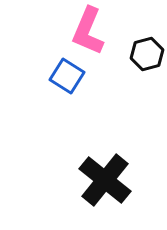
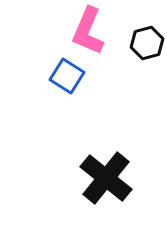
black hexagon: moved 11 px up
black cross: moved 1 px right, 2 px up
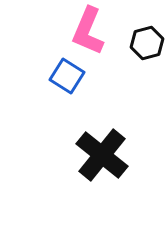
black cross: moved 4 px left, 23 px up
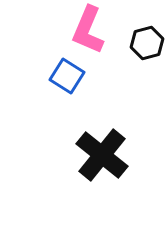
pink L-shape: moved 1 px up
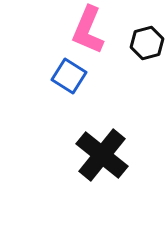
blue square: moved 2 px right
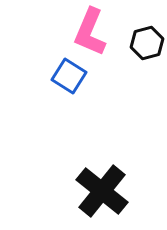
pink L-shape: moved 2 px right, 2 px down
black cross: moved 36 px down
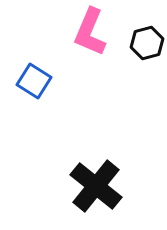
blue square: moved 35 px left, 5 px down
black cross: moved 6 px left, 5 px up
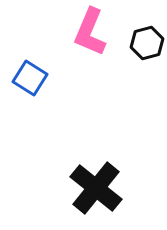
blue square: moved 4 px left, 3 px up
black cross: moved 2 px down
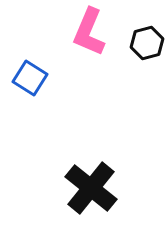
pink L-shape: moved 1 px left
black cross: moved 5 px left
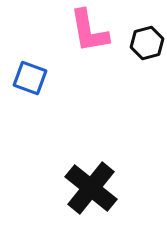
pink L-shape: moved 1 px up; rotated 33 degrees counterclockwise
blue square: rotated 12 degrees counterclockwise
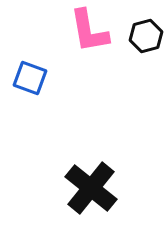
black hexagon: moved 1 px left, 7 px up
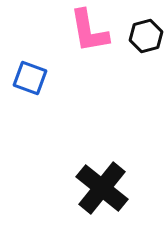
black cross: moved 11 px right
